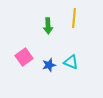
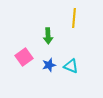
green arrow: moved 10 px down
cyan triangle: moved 4 px down
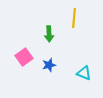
green arrow: moved 1 px right, 2 px up
cyan triangle: moved 13 px right, 7 px down
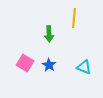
pink square: moved 1 px right, 6 px down; rotated 24 degrees counterclockwise
blue star: rotated 24 degrees counterclockwise
cyan triangle: moved 6 px up
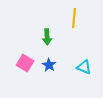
green arrow: moved 2 px left, 3 px down
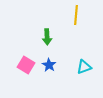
yellow line: moved 2 px right, 3 px up
pink square: moved 1 px right, 2 px down
cyan triangle: rotated 42 degrees counterclockwise
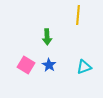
yellow line: moved 2 px right
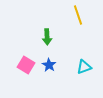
yellow line: rotated 24 degrees counterclockwise
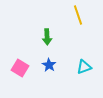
pink square: moved 6 px left, 3 px down
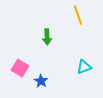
blue star: moved 8 px left, 16 px down
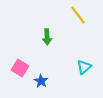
yellow line: rotated 18 degrees counterclockwise
cyan triangle: rotated 21 degrees counterclockwise
